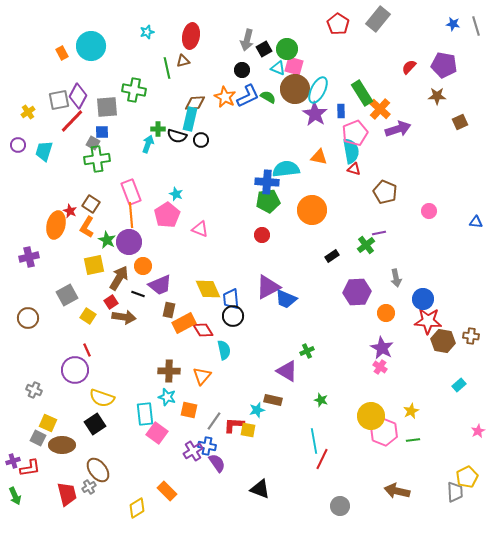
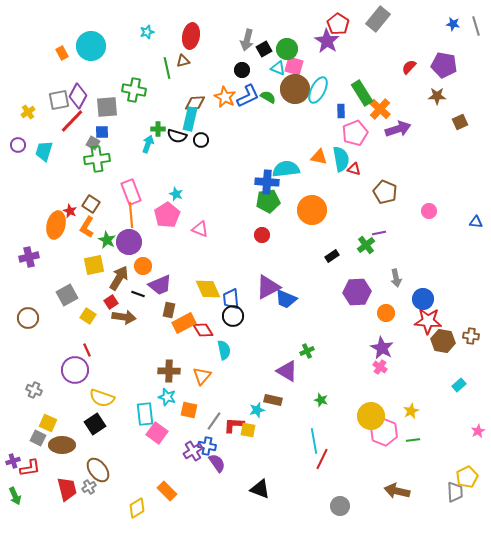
purple star at (315, 114): moved 12 px right, 73 px up
cyan semicircle at (351, 151): moved 10 px left, 8 px down
red trapezoid at (67, 494): moved 5 px up
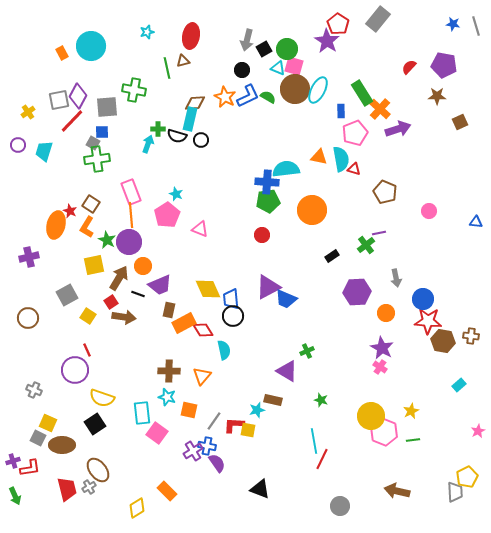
cyan rectangle at (145, 414): moved 3 px left, 1 px up
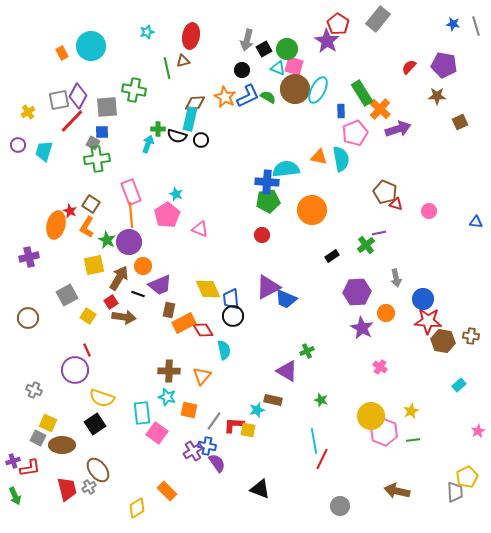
red triangle at (354, 169): moved 42 px right, 35 px down
purple star at (382, 348): moved 20 px left, 20 px up
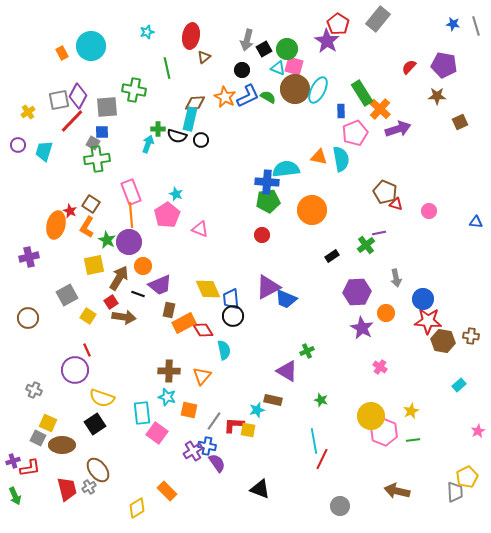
brown triangle at (183, 61): moved 21 px right, 4 px up; rotated 24 degrees counterclockwise
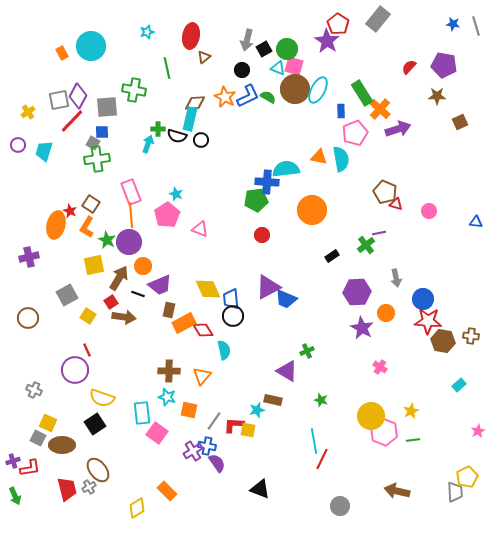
green pentagon at (268, 201): moved 12 px left, 1 px up
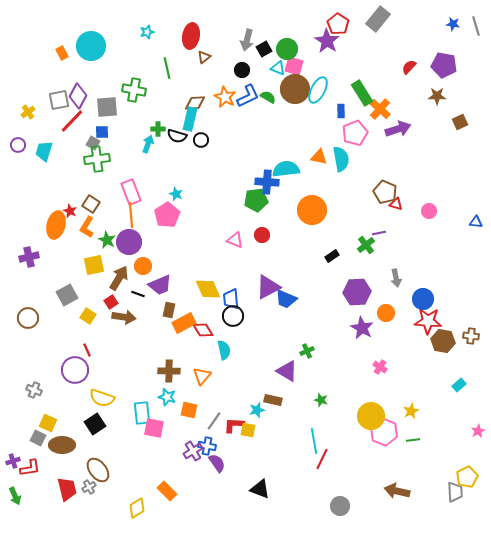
pink triangle at (200, 229): moved 35 px right, 11 px down
pink square at (157, 433): moved 3 px left, 5 px up; rotated 25 degrees counterclockwise
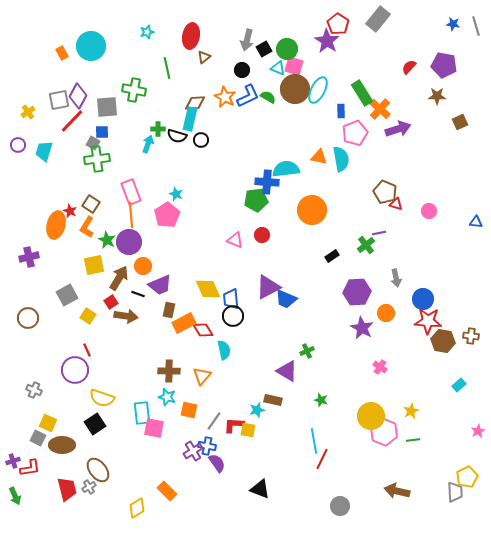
brown arrow at (124, 317): moved 2 px right, 1 px up
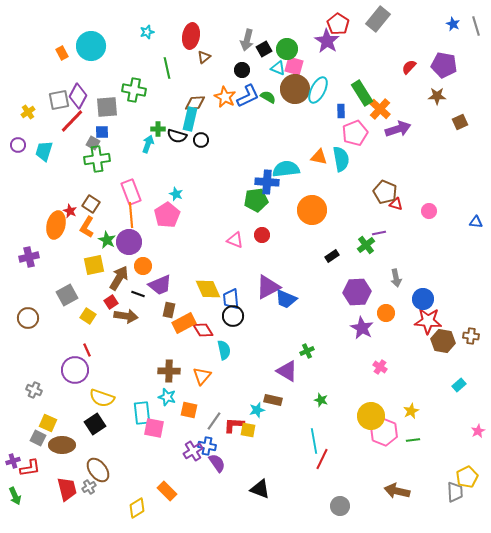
blue star at (453, 24): rotated 16 degrees clockwise
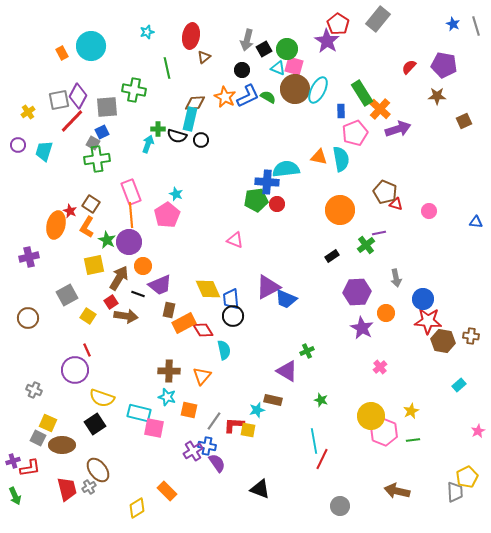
brown square at (460, 122): moved 4 px right, 1 px up
blue square at (102, 132): rotated 24 degrees counterclockwise
orange circle at (312, 210): moved 28 px right
red circle at (262, 235): moved 15 px right, 31 px up
pink cross at (380, 367): rotated 16 degrees clockwise
cyan rectangle at (142, 413): moved 3 px left; rotated 70 degrees counterclockwise
